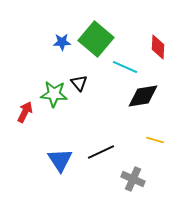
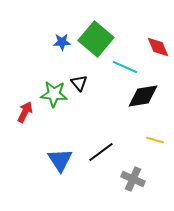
red diamond: rotated 25 degrees counterclockwise
black line: rotated 12 degrees counterclockwise
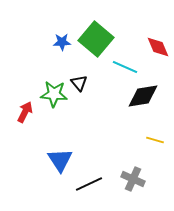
black line: moved 12 px left, 32 px down; rotated 12 degrees clockwise
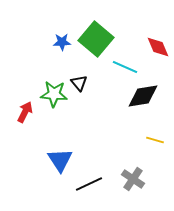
gray cross: rotated 10 degrees clockwise
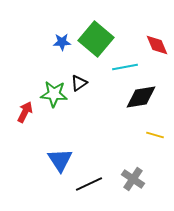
red diamond: moved 1 px left, 2 px up
cyan line: rotated 35 degrees counterclockwise
black triangle: rotated 36 degrees clockwise
black diamond: moved 2 px left, 1 px down
yellow line: moved 5 px up
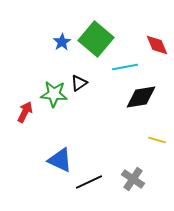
blue star: rotated 30 degrees counterclockwise
yellow line: moved 2 px right, 5 px down
blue triangle: rotated 32 degrees counterclockwise
black line: moved 2 px up
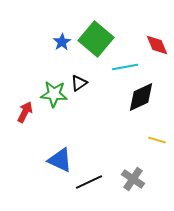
black diamond: rotated 16 degrees counterclockwise
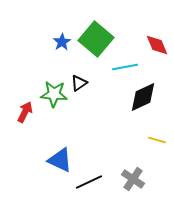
black diamond: moved 2 px right
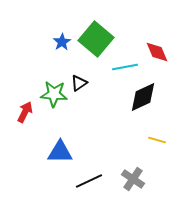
red diamond: moved 7 px down
blue triangle: moved 8 px up; rotated 24 degrees counterclockwise
black line: moved 1 px up
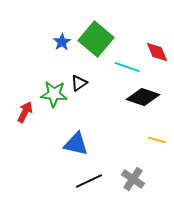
cyan line: moved 2 px right; rotated 30 degrees clockwise
black diamond: rotated 44 degrees clockwise
blue triangle: moved 16 px right, 8 px up; rotated 12 degrees clockwise
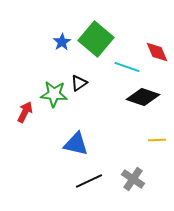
yellow line: rotated 18 degrees counterclockwise
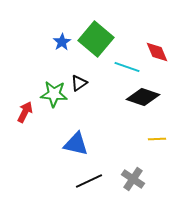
yellow line: moved 1 px up
